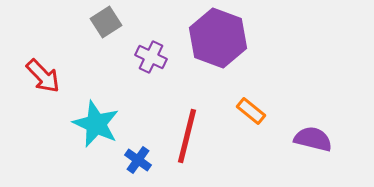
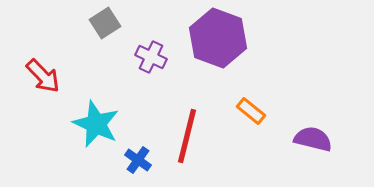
gray square: moved 1 px left, 1 px down
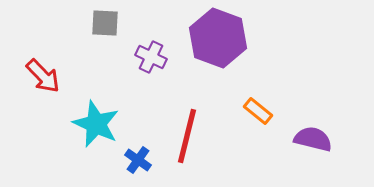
gray square: rotated 36 degrees clockwise
orange rectangle: moved 7 px right
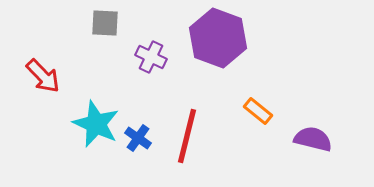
blue cross: moved 22 px up
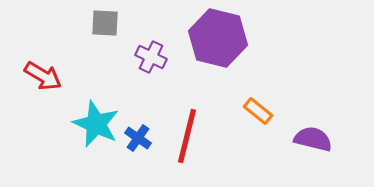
purple hexagon: rotated 6 degrees counterclockwise
red arrow: rotated 15 degrees counterclockwise
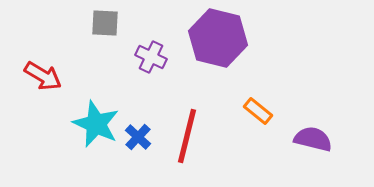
blue cross: moved 1 px up; rotated 8 degrees clockwise
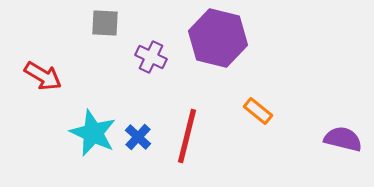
cyan star: moved 3 px left, 9 px down
purple semicircle: moved 30 px right
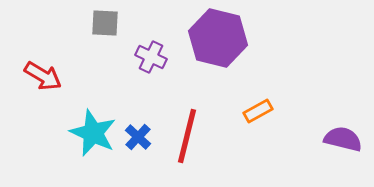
orange rectangle: rotated 68 degrees counterclockwise
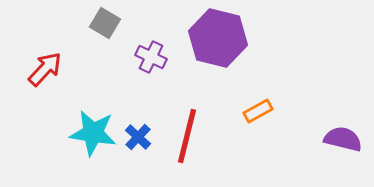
gray square: rotated 28 degrees clockwise
red arrow: moved 2 px right, 7 px up; rotated 78 degrees counterclockwise
cyan star: rotated 15 degrees counterclockwise
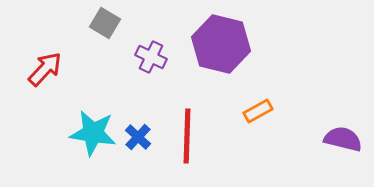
purple hexagon: moved 3 px right, 6 px down
red line: rotated 12 degrees counterclockwise
